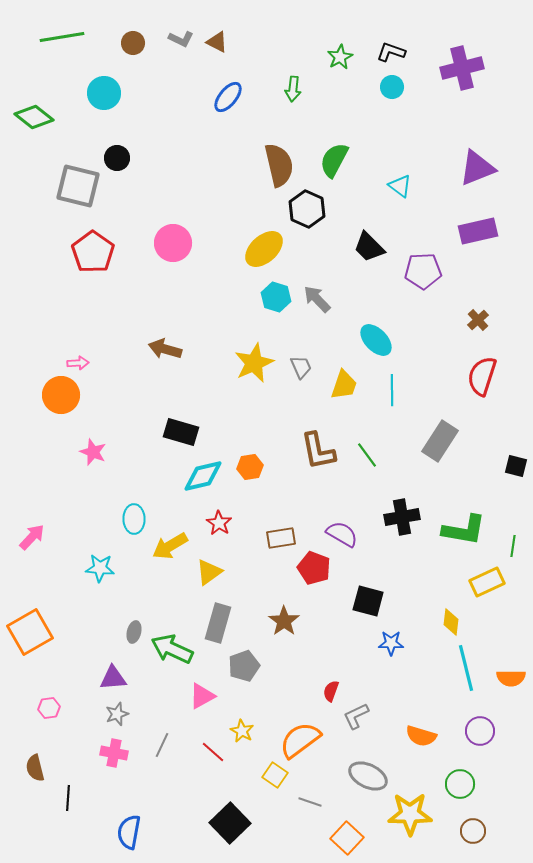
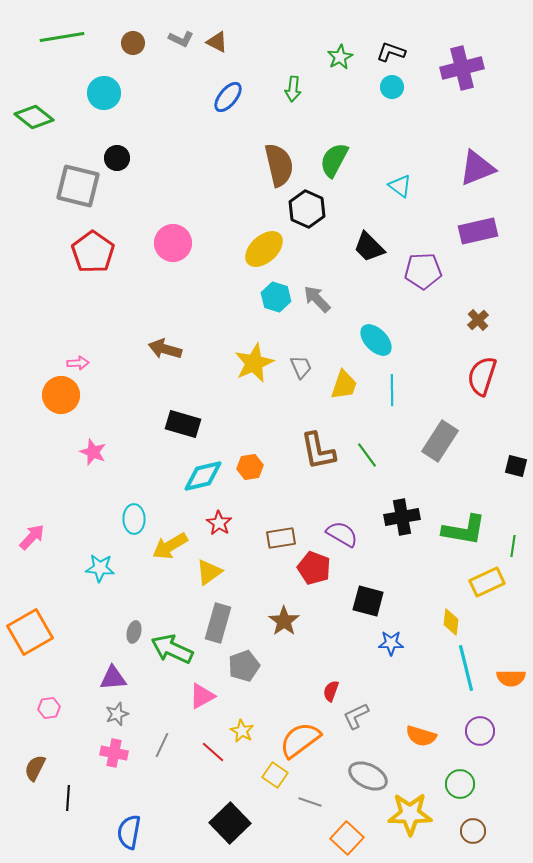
black rectangle at (181, 432): moved 2 px right, 8 px up
brown semicircle at (35, 768): rotated 40 degrees clockwise
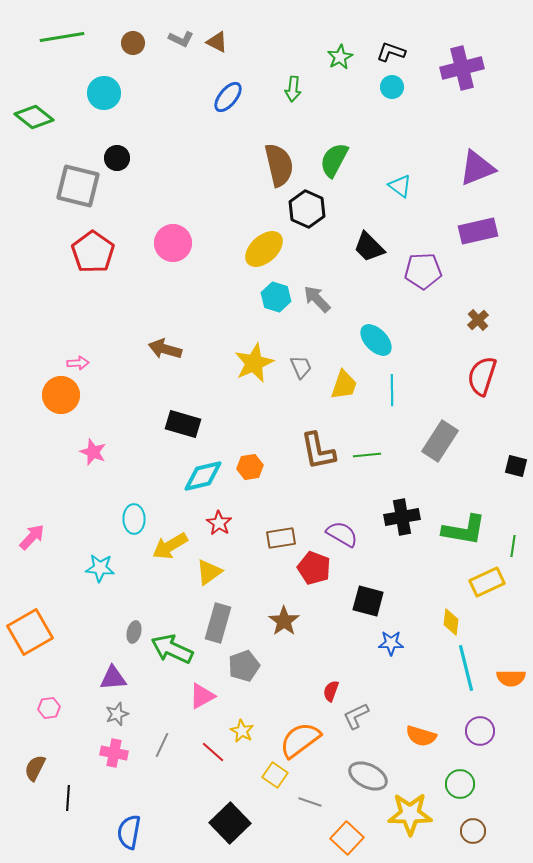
green line at (367, 455): rotated 60 degrees counterclockwise
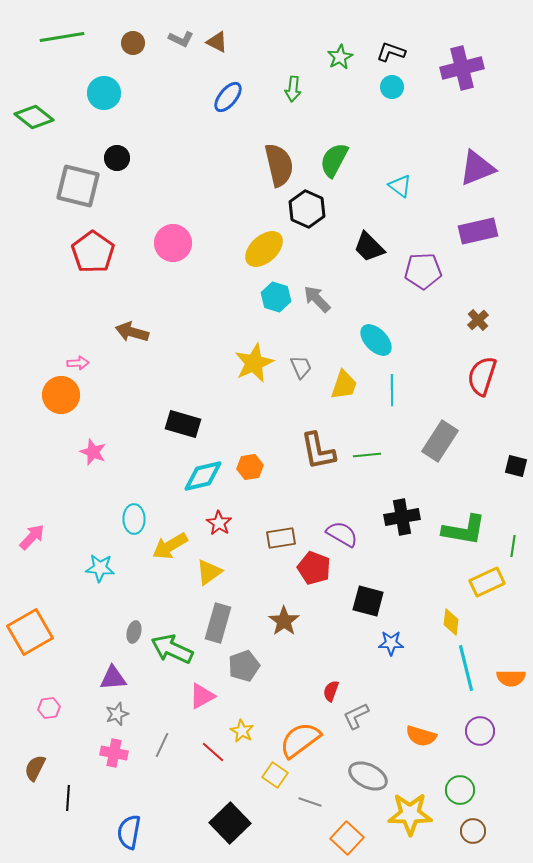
brown arrow at (165, 349): moved 33 px left, 17 px up
green circle at (460, 784): moved 6 px down
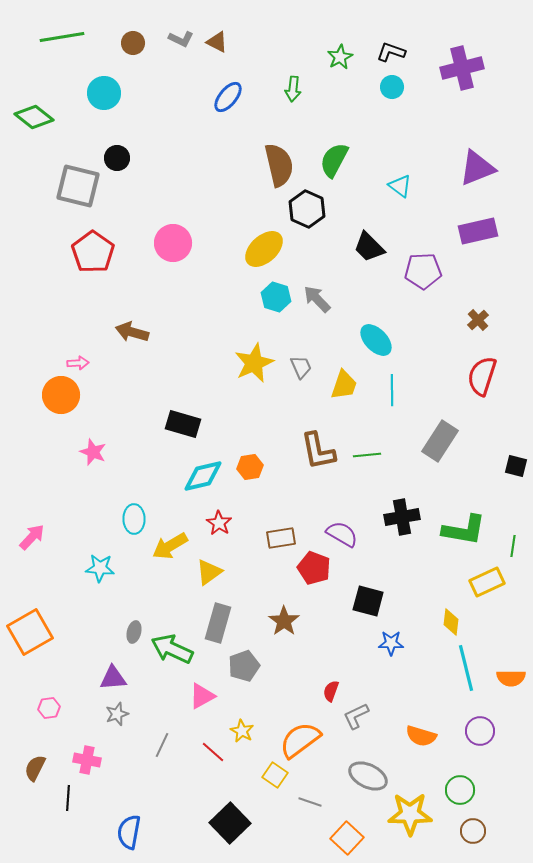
pink cross at (114, 753): moved 27 px left, 7 px down
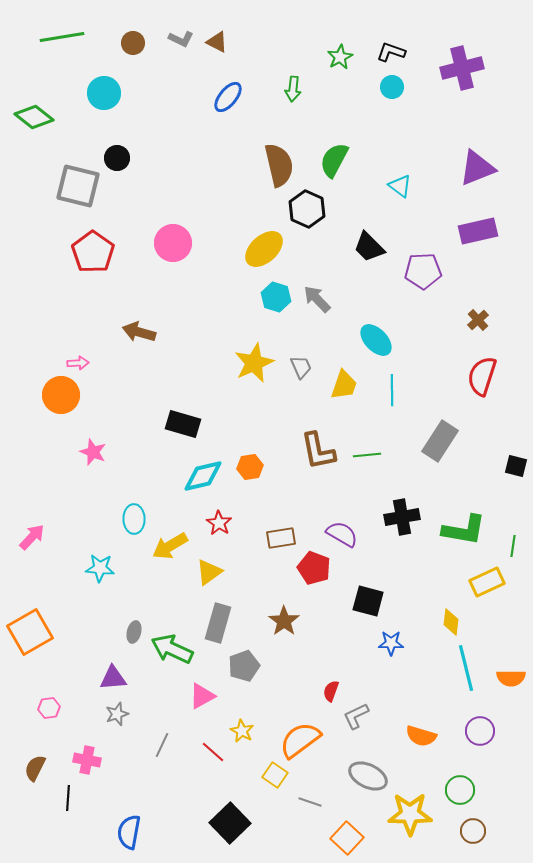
brown arrow at (132, 332): moved 7 px right
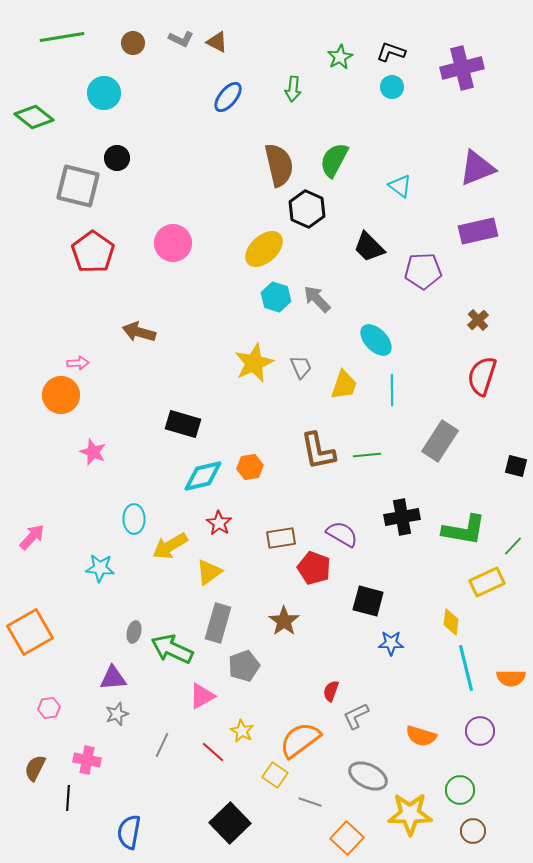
green line at (513, 546): rotated 35 degrees clockwise
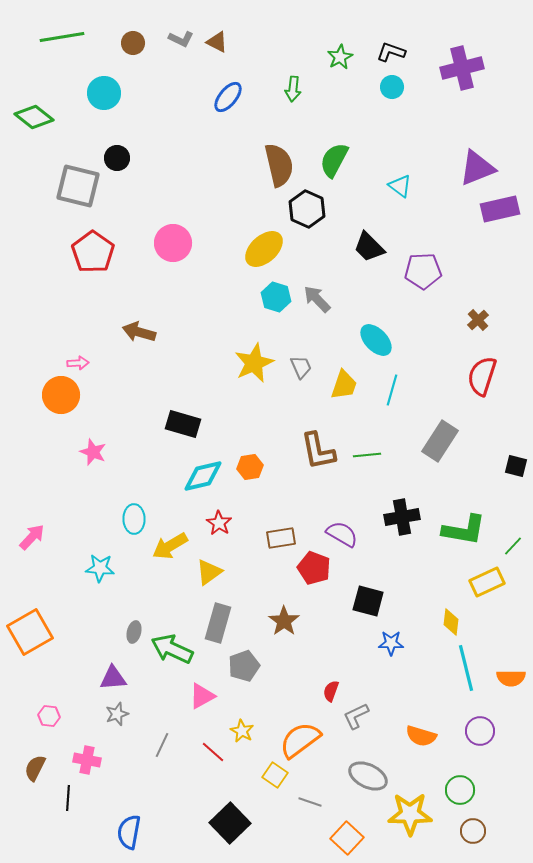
purple rectangle at (478, 231): moved 22 px right, 22 px up
cyan line at (392, 390): rotated 16 degrees clockwise
pink hexagon at (49, 708): moved 8 px down; rotated 15 degrees clockwise
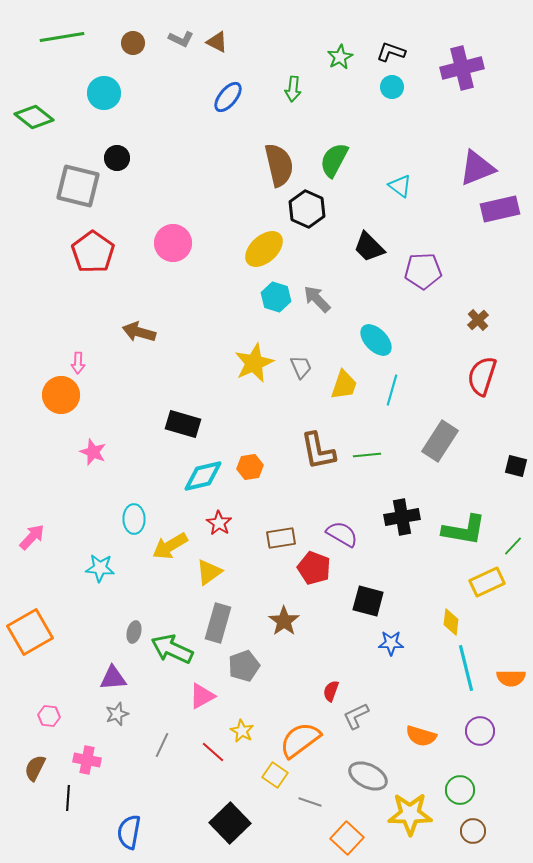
pink arrow at (78, 363): rotated 95 degrees clockwise
